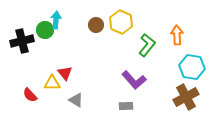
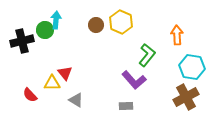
green L-shape: moved 10 px down
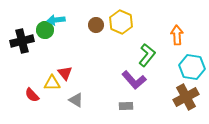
cyan arrow: rotated 102 degrees counterclockwise
red semicircle: moved 2 px right
